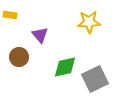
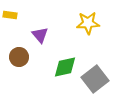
yellow star: moved 1 px left, 1 px down
gray square: rotated 12 degrees counterclockwise
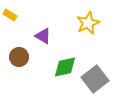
yellow rectangle: rotated 24 degrees clockwise
yellow star: rotated 20 degrees counterclockwise
purple triangle: moved 3 px right, 1 px down; rotated 18 degrees counterclockwise
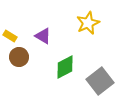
yellow rectangle: moved 21 px down
green diamond: rotated 15 degrees counterclockwise
gray square: moved 5 px right, 2 px down
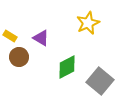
purple triangle: moved 2 px left, 2 px down
green diamond: moved 2 px right
gray square: rotated 12 degrees counterclockwise
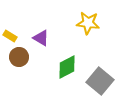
yellow star: rotated 30 degrees clockwise
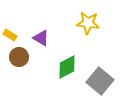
yellow rectangle: moved 1 px up
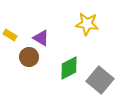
yellow star: moved 1 px left, 1 px down
brown circle: moved 10 px right
green diamond: moved 2 px right, 1 px down
gray square: moved 1 px up
